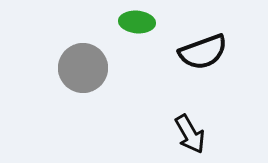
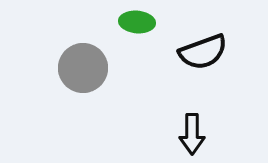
black arrow: moved 2 px right; rotated 30 degrees clockwise
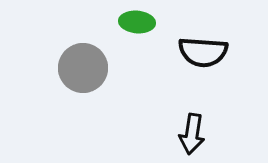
black semicircle: rotated 24 degrees clockwise
black arrow: rotated 9 degrees clockwise
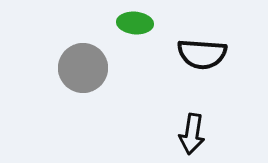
green ellipse: moved 2 px left, 1 px down
black semicircle: moved 1 px left, 2 px down
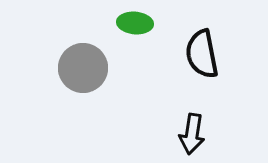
black semicircle: rotated 75 degrees clockwise
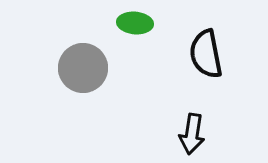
black semicircle: moved 4 px right
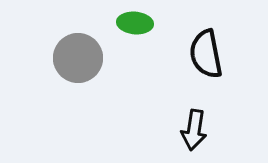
gray circle: moved 5 px left, 10 px up
black arrow: moved 2 px right, 4 px up
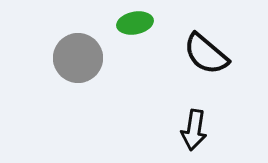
green ellipse: rotated 16 degrees counterclockwise
black semicircle: rotated 39 degrees counterclockwise
